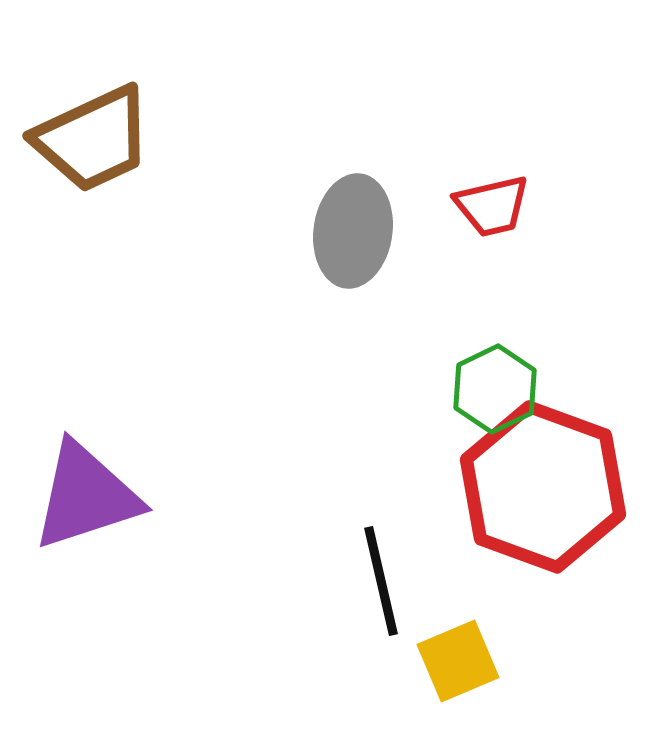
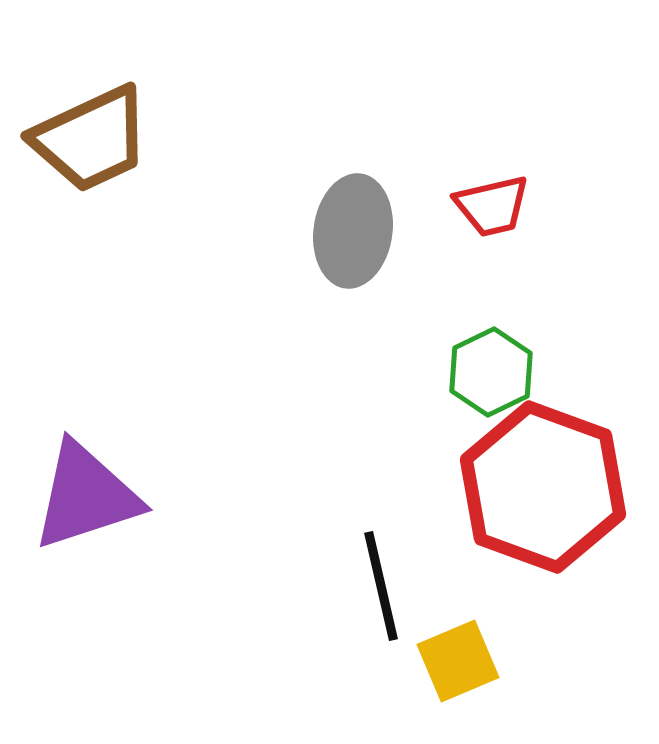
brown trapezoid: moved 2 px left
green hexagon: moved 4 px left, 17 px up
black line: moved 5 px down
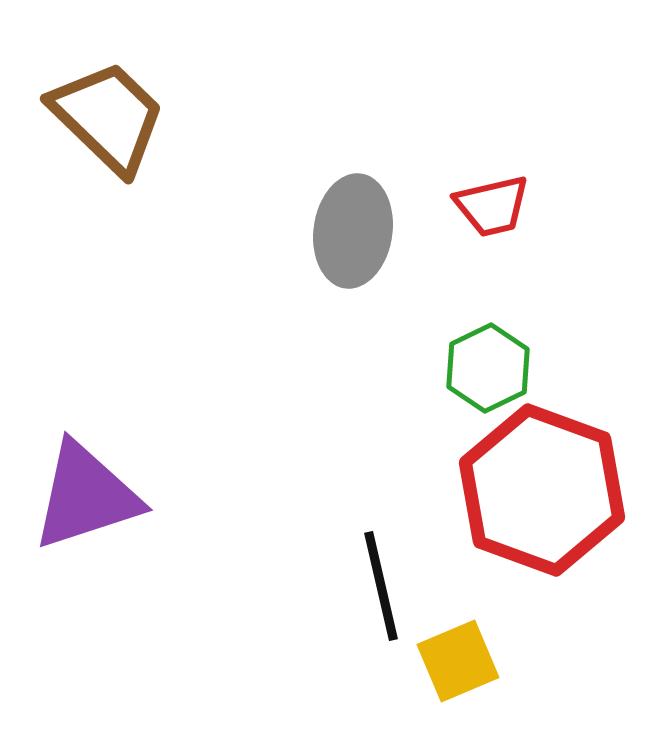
brown trapezoid: moved 17 px right, 22 px up; rotated 111 degrees counterclockwise
green hexagon: moved 3 px left, 4 px up
red hexagon: moved 1 px left, 3 px down
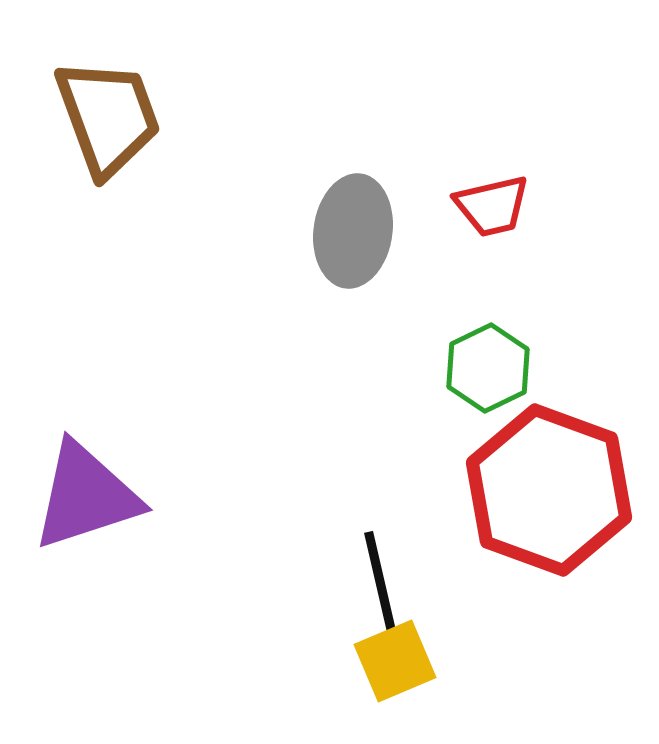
brown trapezoid: rotated 26 degrees clockwise
red hexagon: moved 7 px right
yellow square: moved 63 px left
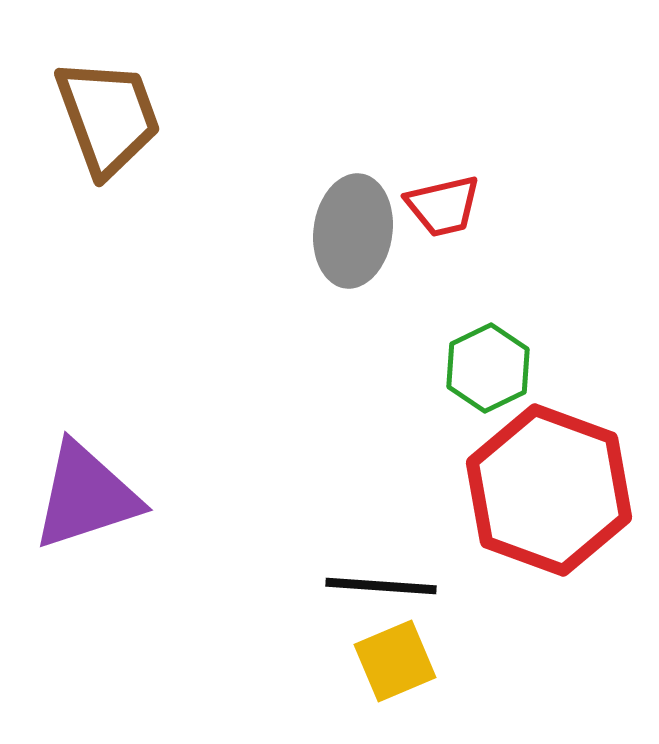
red trapezoid: moved 49 px left
black line: rotated 73 degrees counterclockwise
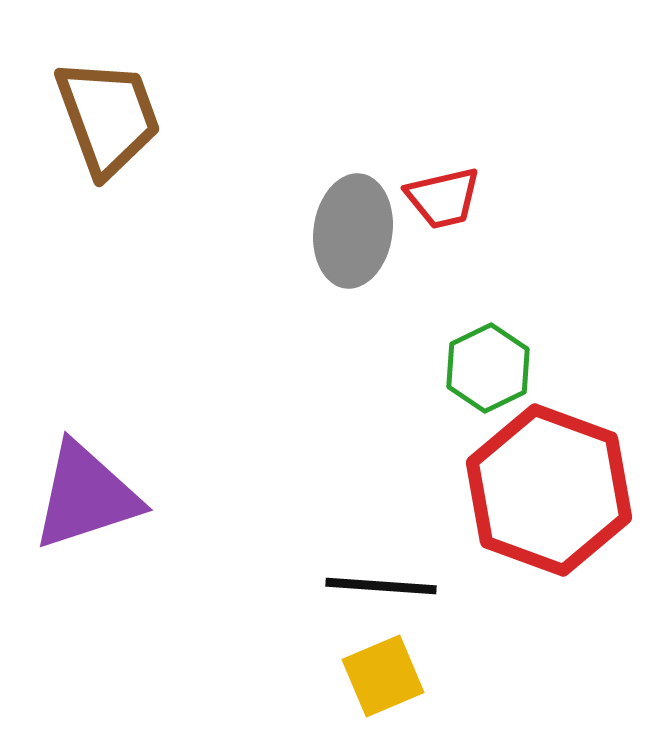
red trapezoid: moved 8 px up
yellow square: moved 12 px left, 15 px down
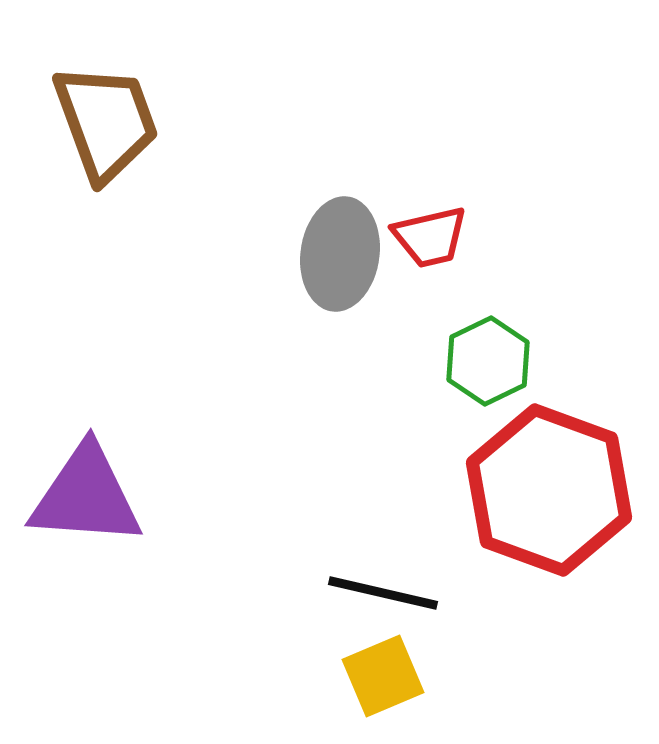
brown trapezoid: moved 2 px left, 5 px down
red trapezoid: moved 13 px left, 39 px down
gray ellipse: moved 13 px left, 23 px down
green hexagon: moved 7 px up
purple triangle: rotated 22 degrees clockwise
black line: moved 2 px right, 7 px down; rotated 9 degrees clockwise
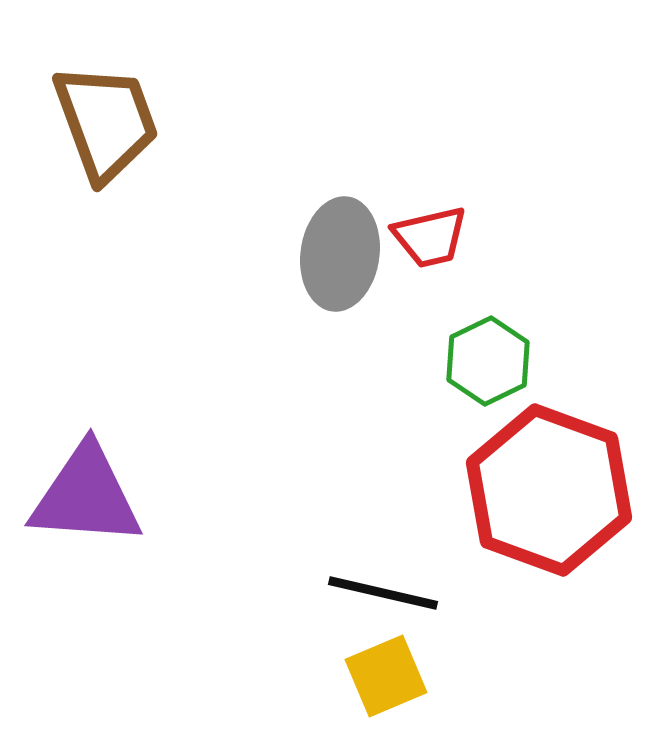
yellow square: moved 3 px right
